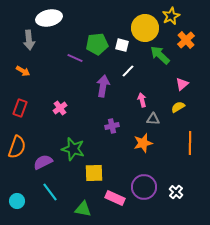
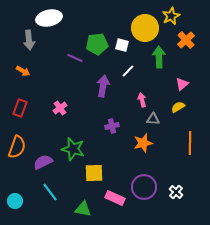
green arrow: moved 1 px left, 2 px down; rotated 45 degrees clockwise
cyan circle: moved 2 px left
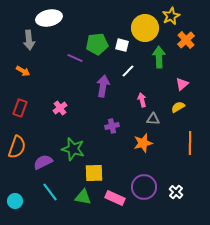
green triangle: moved 12 px up
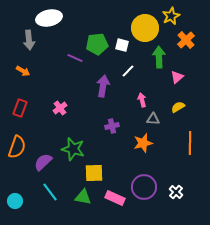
pink triangle: moved 5 px left, 7 px up
purple semicircle: rotated 18 degrees counterclockwise
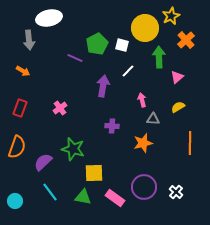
green pentagon: rotated 20 degrees counterclockwise
purple cross: rotated 16 degrees clockwise
pink rectangle: rotated 12 degrees clockwise
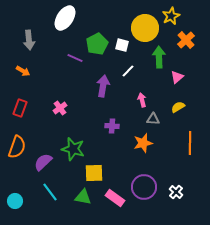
white ellipse: moved 16 px right; rotated 45 degrees counterclockwise
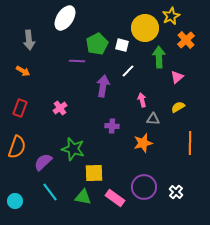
purple line: moved 2 px right, 3 px down; rotated 21 degrees counterclockwise
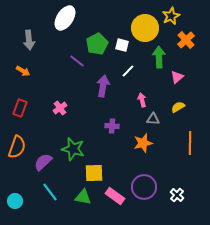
purple line: rotated 35 degrees clockwise
white cross: moved 1 px right, 3 px down
pink rectangle: moved 2 px up
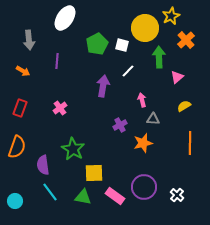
purple line: moved 20 px left; rotated 56 degrees clockwise
yellow semicircle: moved 6 px right, 1 px up
purple cross: moved 8 px right, 1 px up; rotated 32 degrees counterclockwise
green star: rotated 15 degrees clockwise
purple semicircle: moved 3 px down; rotated 54 degrees counterclockwise
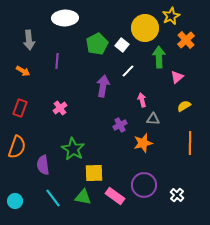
white ellipse: rotated 55 degrees clockwise
white square: rotated 24 degrees clockwise
purple circle: moved 2 px up
cyan line: moved 3 px right, 6 px down
